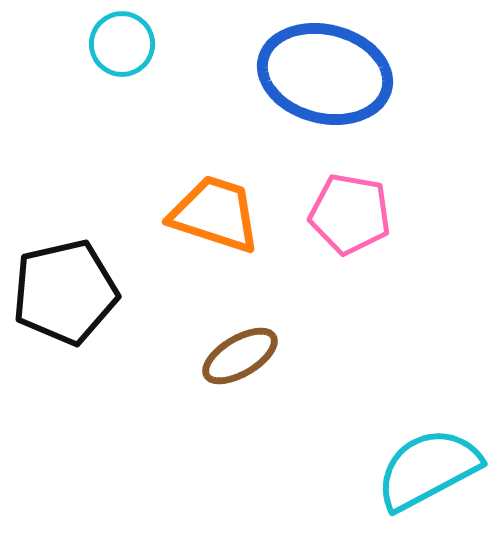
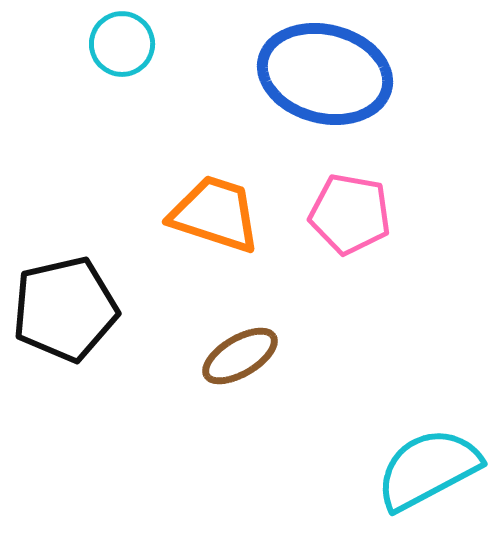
black pentagon: moved 17 px down
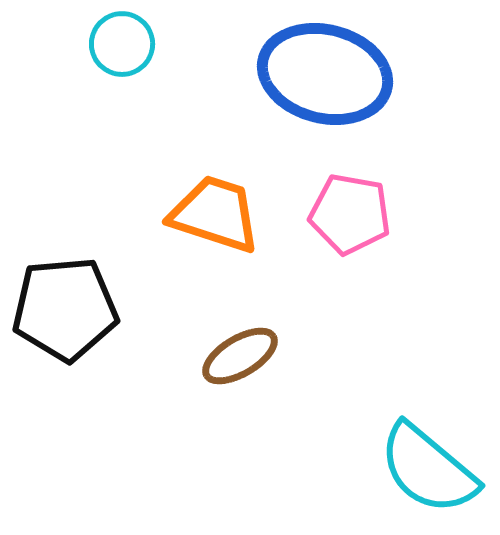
black pentagon: rotated 8 degrees clockwise
cyan semicircle: rotated 112 degrees counterclockwise
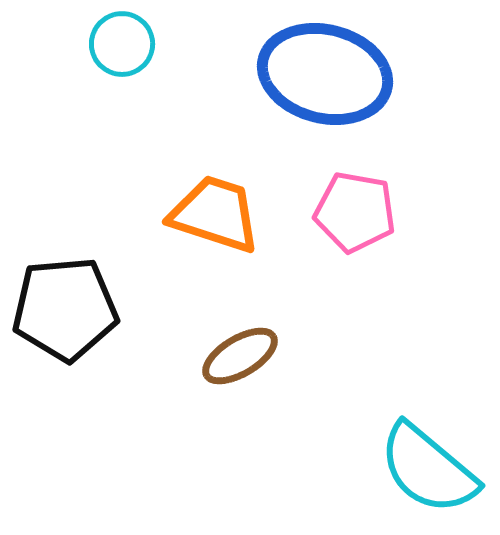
pink pentagon: moved 5 px right, 2 px up
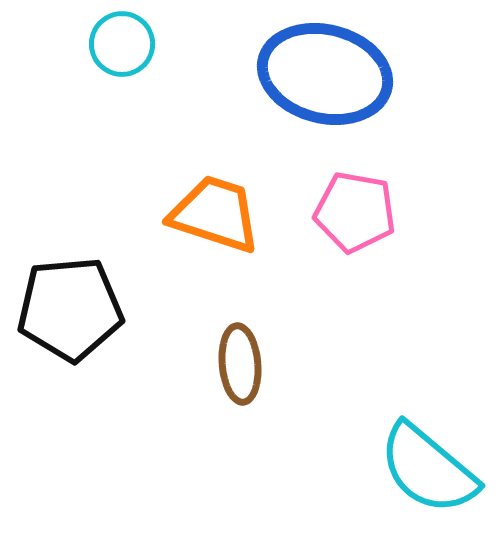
black pentagon: moved 5 px right
brown ellipse: moved 8 px down; rotated 64 degrees counterclockwise
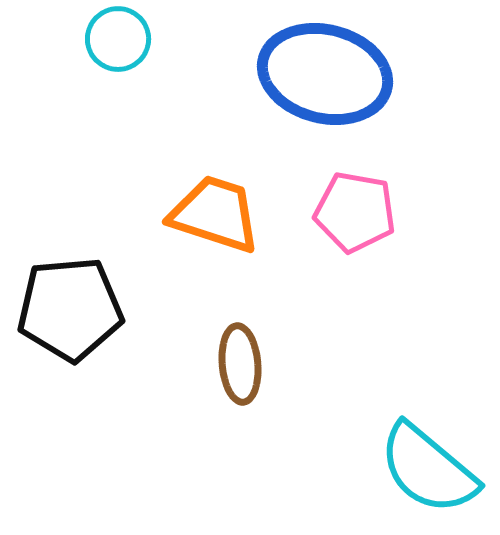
cyan circle: moved 4 px left, 5 px up
